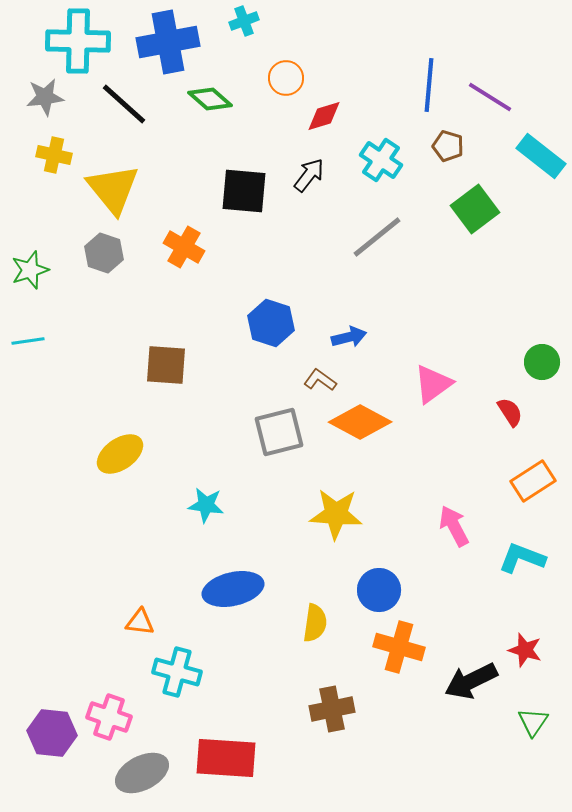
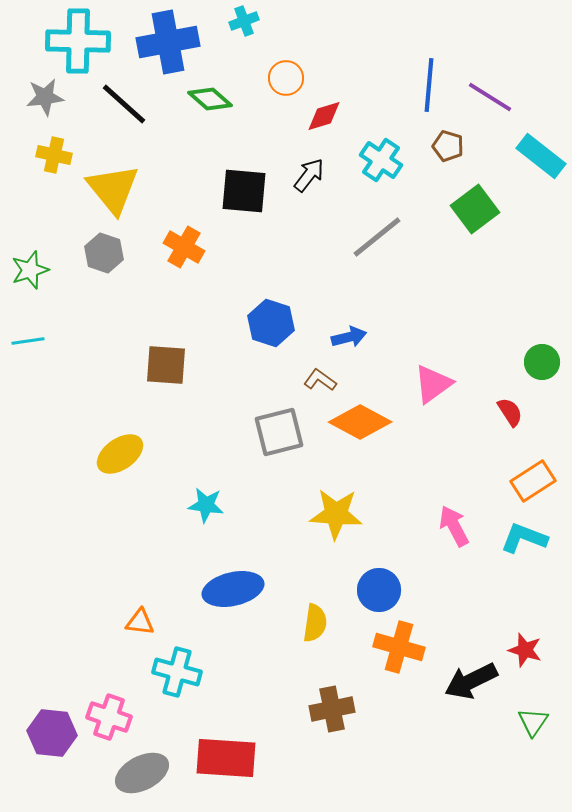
cyan L-shape at (522, 558): moved 2 px right, 20 px up
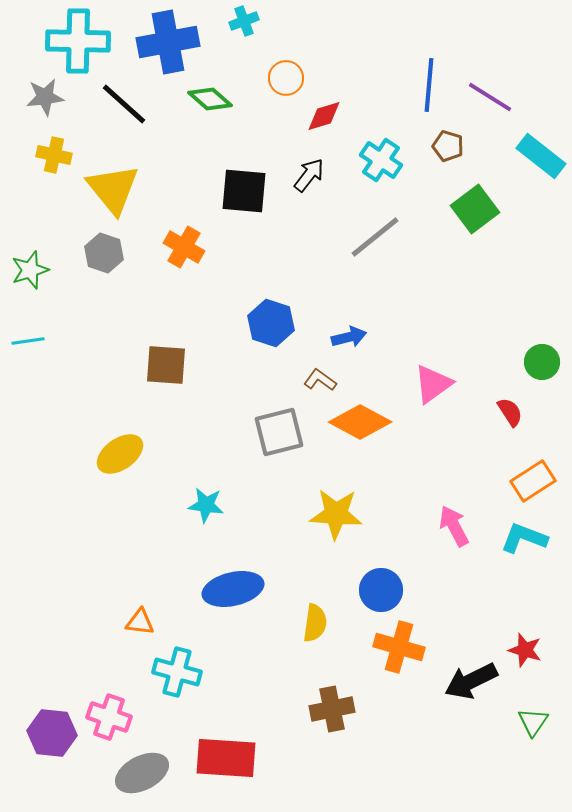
gray line at (377, 237): moved 2 px left
blue circle at (379, 590): moved 2 px right
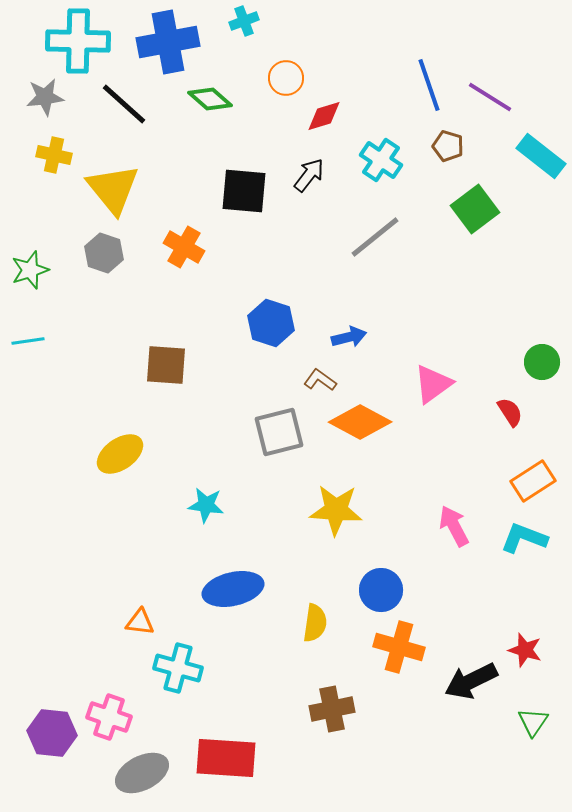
blue line at (429, 85): rotated 24 degrees counterclockwise
yellow star at (336, 514): moved 4 px up
cyan cross at (177, 672): moved 1 px right, 4 px up
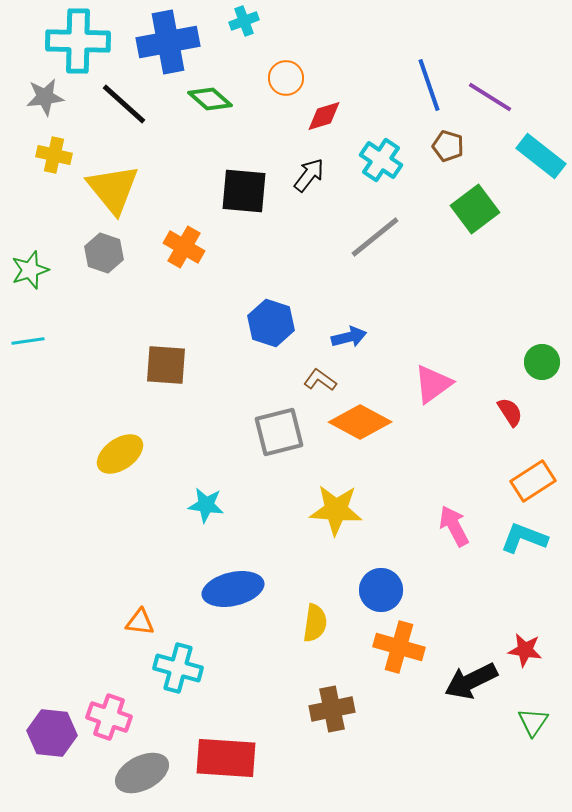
red star at (525, 650): rotated 8 degrees counterclockwise
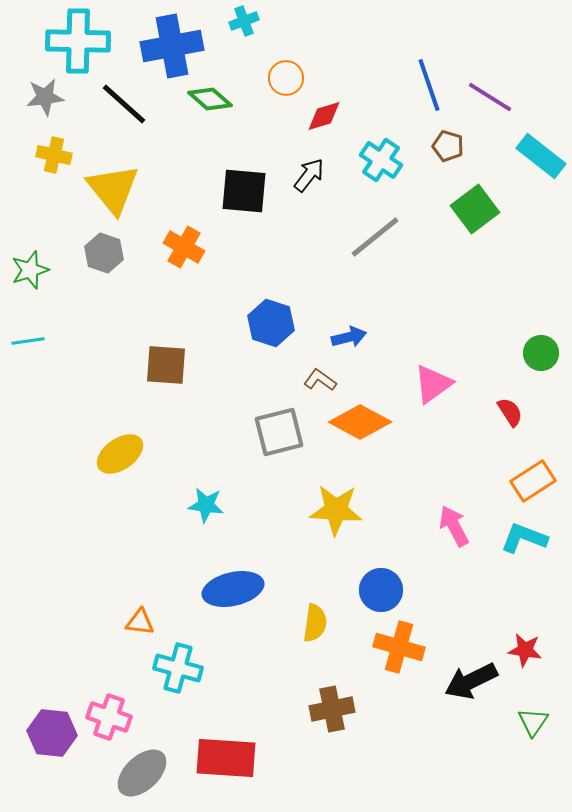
blue cross at (168, 42): moved 4 px right, 4 px down
green circle at (542, 362): moved 1 px left, 9 px up
gray ellipse at (142, 773): rotated 16 degrees counterclockwise
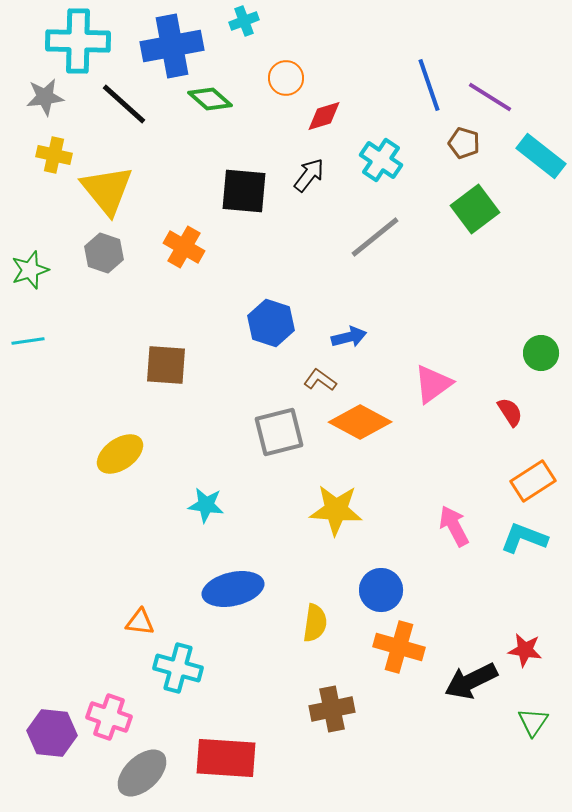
brown pentagon at (448, 146): moved 16 px right, 3 px up
yellow triangle at (113, 189): moved 6 px left, 1 px down
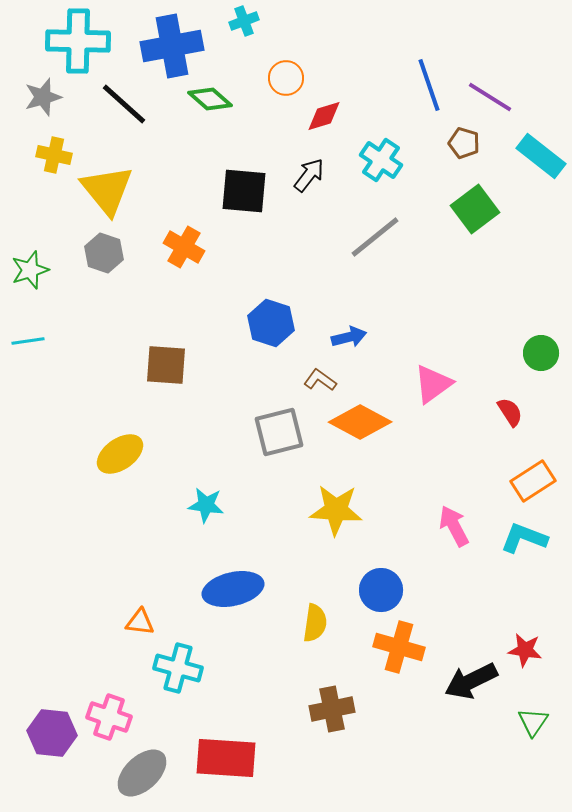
gray star at (45, 97): moved 2 px left; rotated 9 degrees counterclockwise
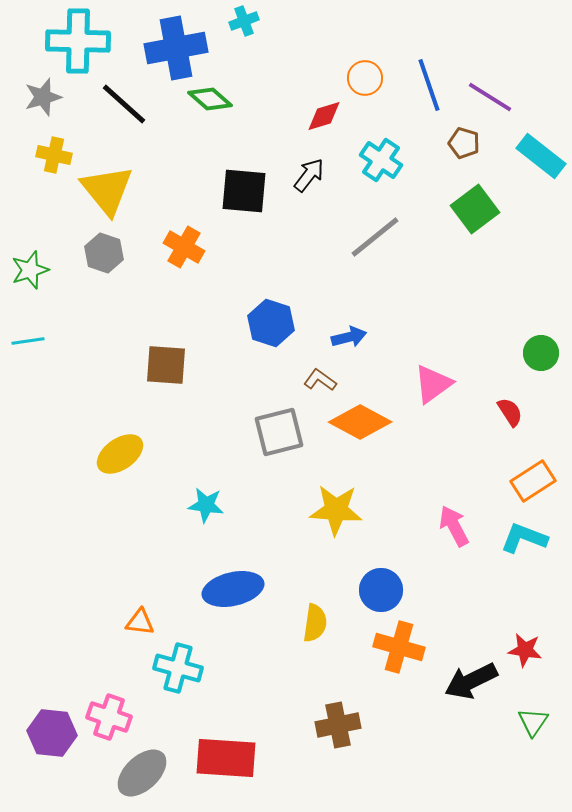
blue cross at (172, 46): moved 4 px right, 2 px down
orange circle at (286, 78): moved 79 px right
brown cross at (332, 709): moved 6 px right, 16 px down
